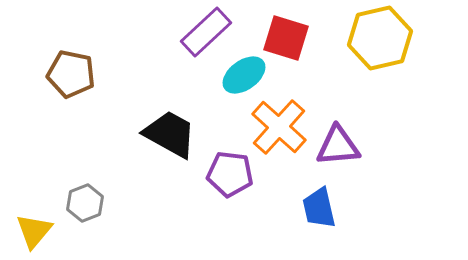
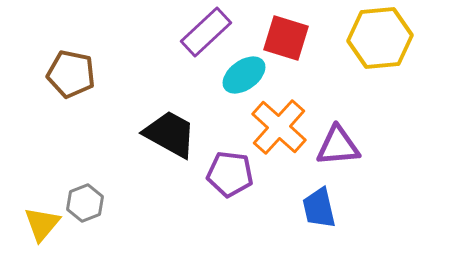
yellow hexagon: rotated 8 degrees clockwise
yellow triangle: moved 8 px right, 7 px up
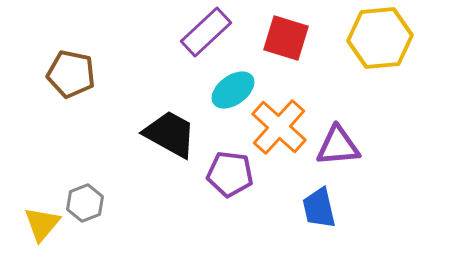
cyan ellipse: moved 11 px left, 15 px down
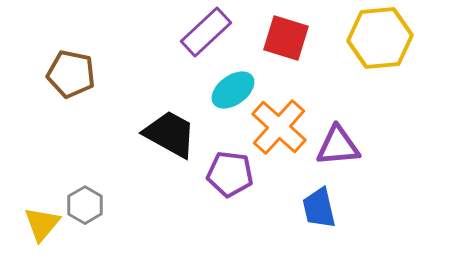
gray hexagon: moved 2 px down; rotated 9 degrees counterclockwise
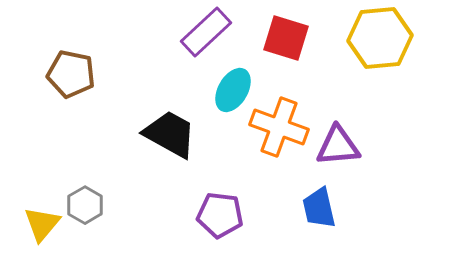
cyan ellipse: rotated 24 degrees counterclockwise
orange cross: rotated 22 degrees counterclockwise
purple pentagon: moved 10 px left, 41 px down
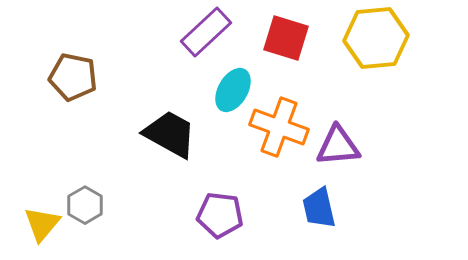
yellow hexagon: moved 4 px left
brown pentagon: moved 2 px right, 3 px down
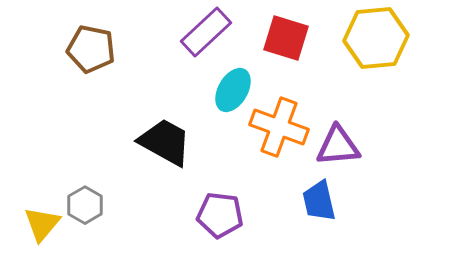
brown pentagon: moved 18 px right, 28 px up
black trapezoid: moved 5 px left, 8 px down
blue trapezoid: moved 7 px up
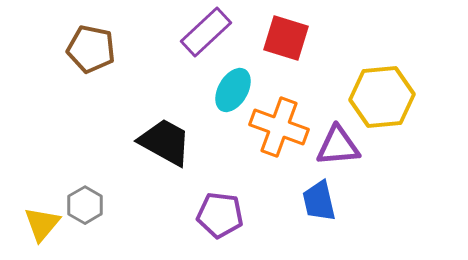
yellow hexagon: moved 6 px right, 59 px down
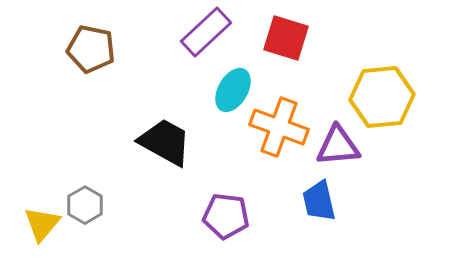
purple pentagon: moved 6 px right, 1 px down
